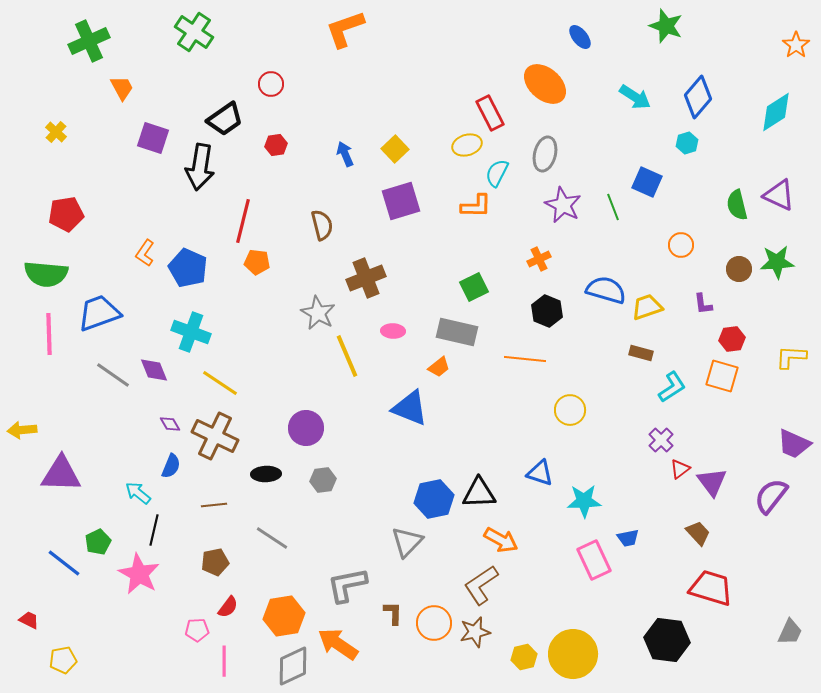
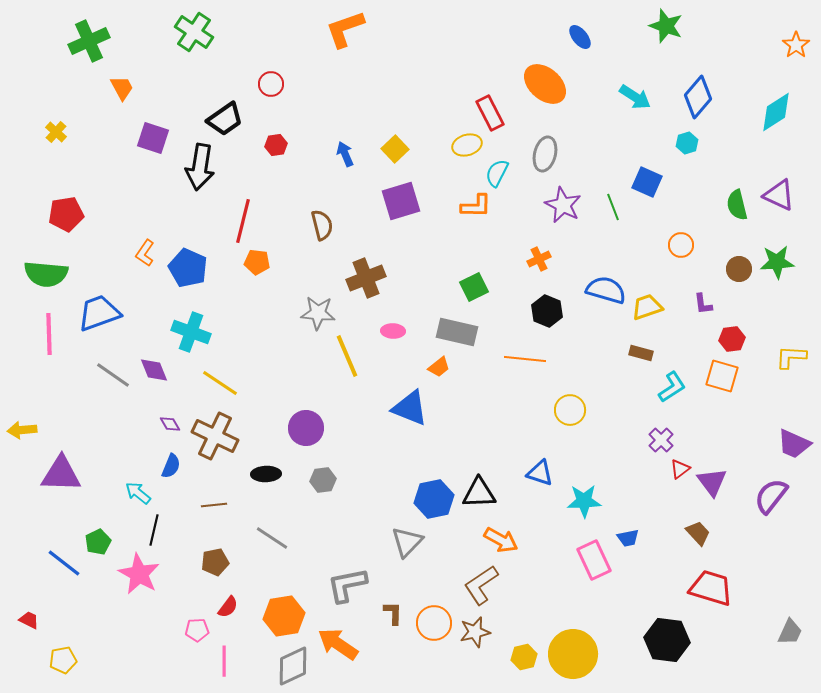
gray star at (318, 313): rotated 24 degrees counterclockwise
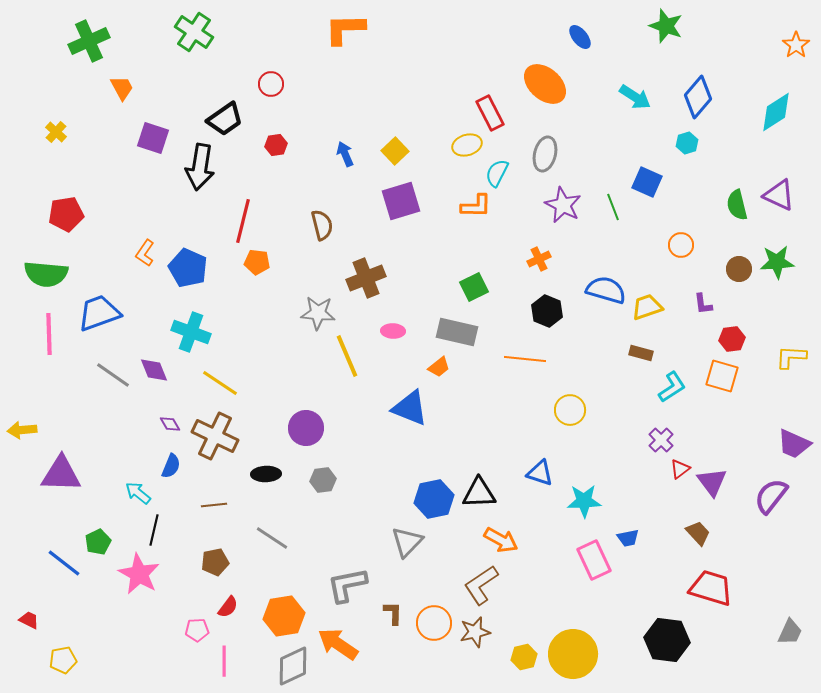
orange L-shape at (345, 29): rotated 18 degrees clockwise
yellow square at (395, 149): moved 2 px down
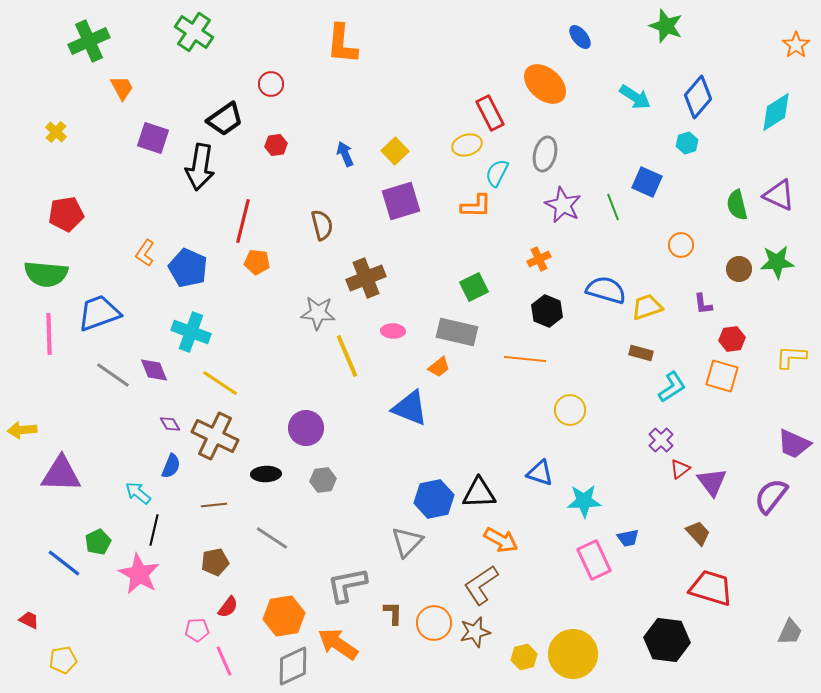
orange L-shape at (345, 29): moved 3 px left, 15 px down; rotated 84 degrees counterclockwise
pink line at (224, 661): rotated 24 degrees counterclockwise
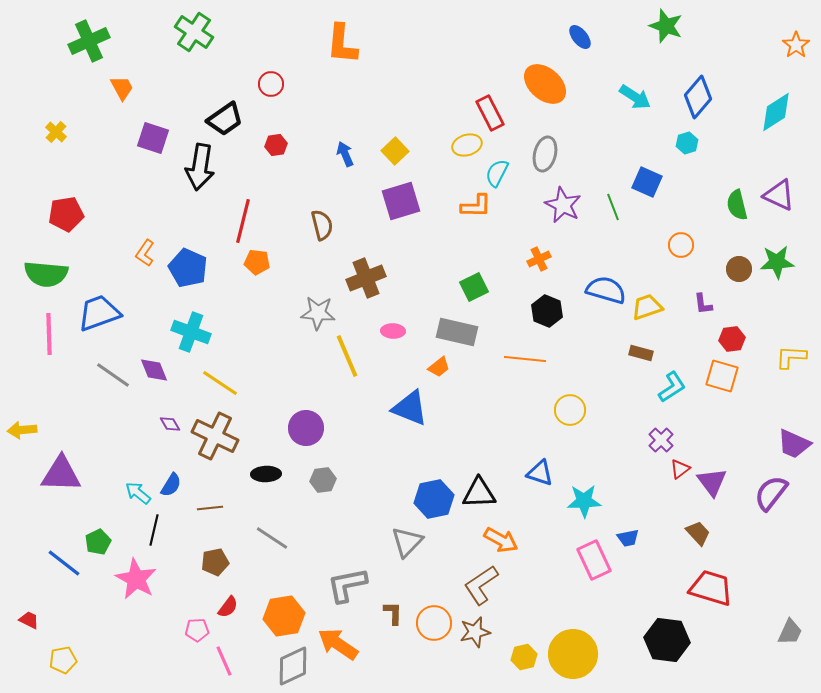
blue semicircle at (171, 466): moved 19 px down; rotated 10 degrees clockwise
purple semicircle at (771, 496): moved 3 px up
brown line at (214, 505): moved 4 px left, 3 px down
pink star at (139, 574): moved 3 px left, 5 px down
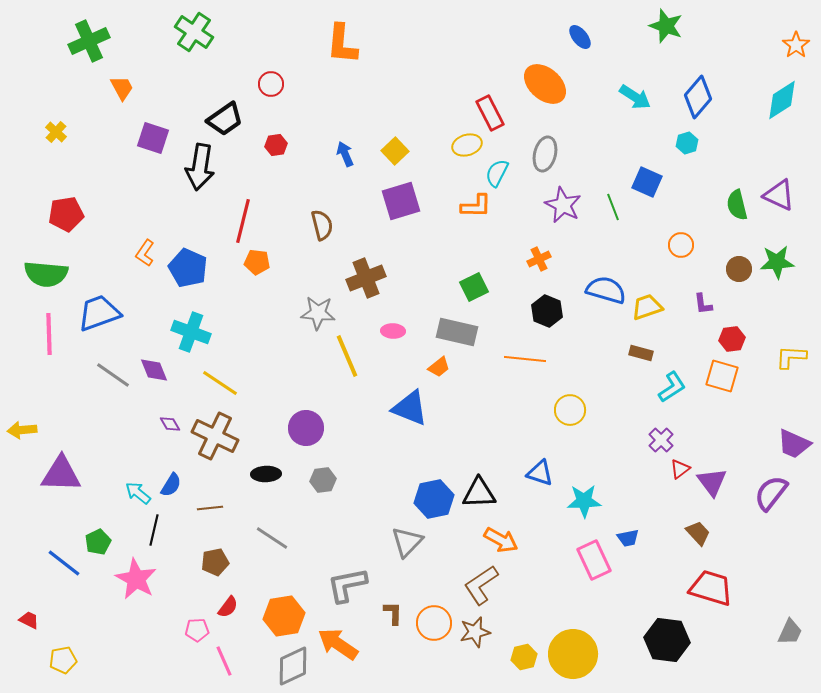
cyan diamond at (776, 112): moved 6 px right, 12 px up
